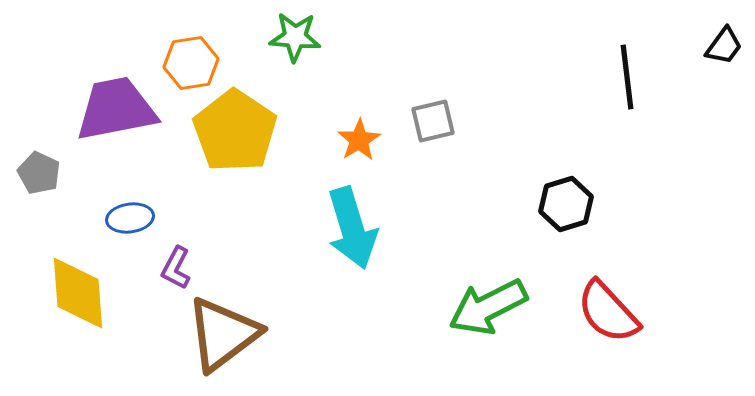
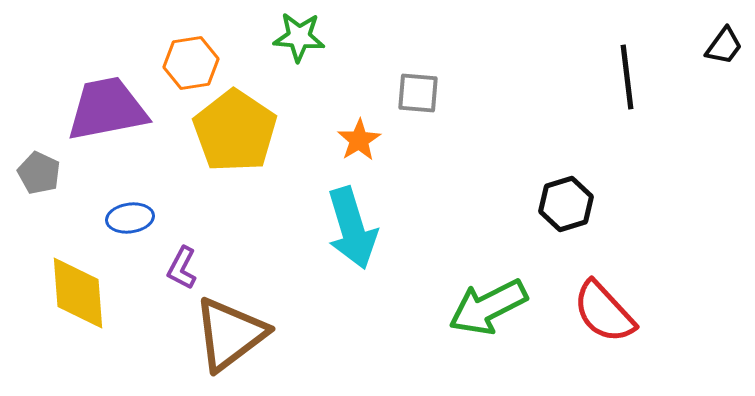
green star: moved 4 px right
purple trapezoid: moved 9 px left
gray square: moved 15 px left, 28 px up; rotated 18 degrees clockwise
purple L-shape: moved 6 px right
red semicircle: moved 4 px left
brown triangle: moved 7 px right
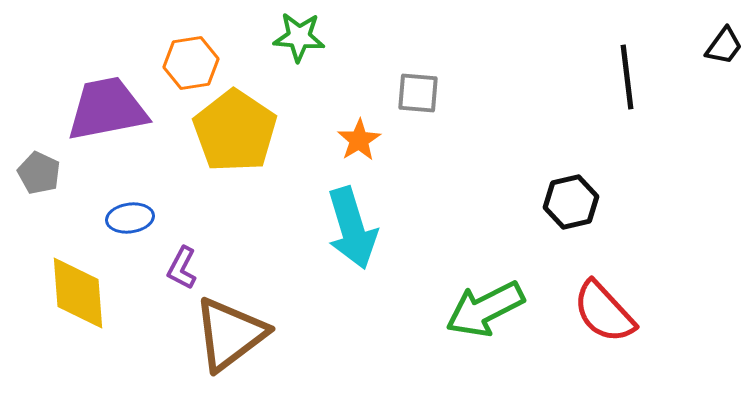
black hexagon: moved 5 px right, 2 px up; rotated 4 degrees clockwise
green arrow: moved 3 px left, 2 px down
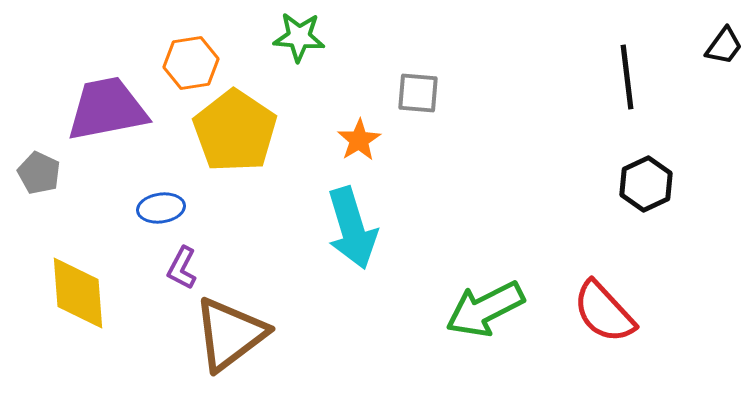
black hexagon: moved 75 px right, 18 px up; rotated 12 degrees counterclockwise
blue ellipse: moved 31 px right, 10 px up
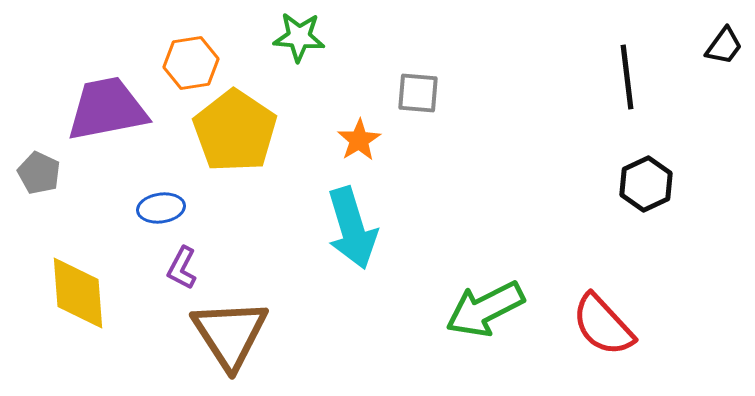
red semicircle: moved 1 px left, 13 px down
brown triangle: rotated 26 degrees counterclockwise
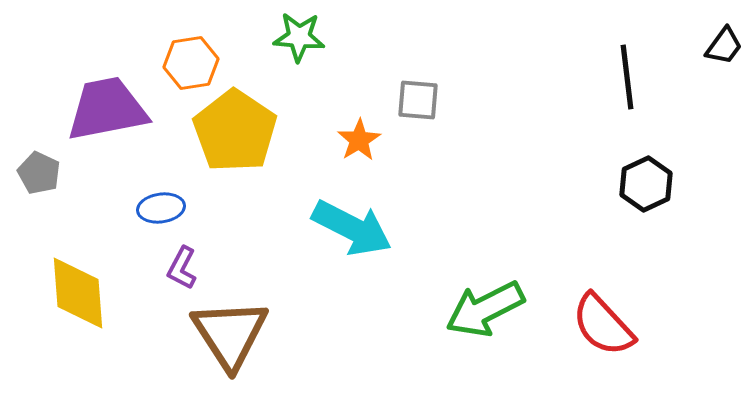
gray square: moved 7 px down
cyan arrow: rotated 46 degrees counterclockwise
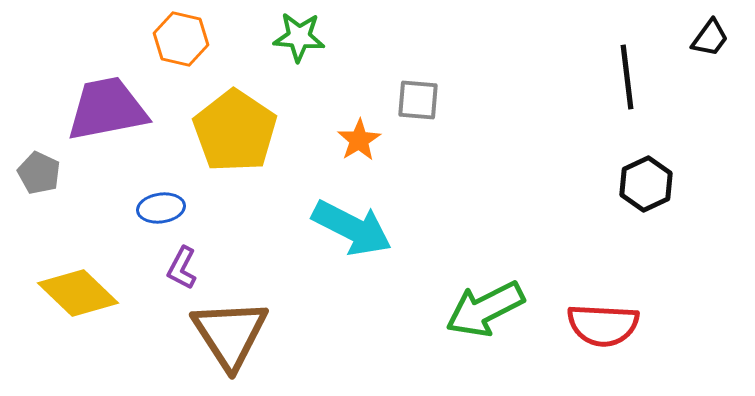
black trapezoid: moved 14 px left, 8 px up
orange hexagon: moved 10 px left, 24 px up; rotated 22 degrees clockwise
yellow diamond: rotated 42 degrees counterclockwise
red semicircle: rotated 44 degrees counterclockwise
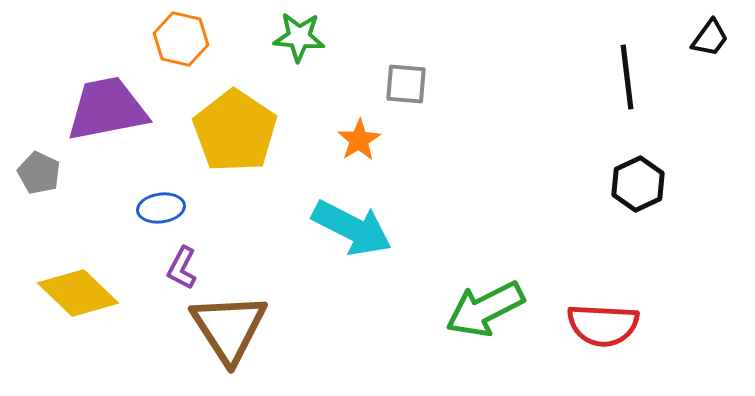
gray square: moved 12 px left, 16 px up
black hexagon: moved 8 px left
brown triangle: moved 1 px left, 6 px up
